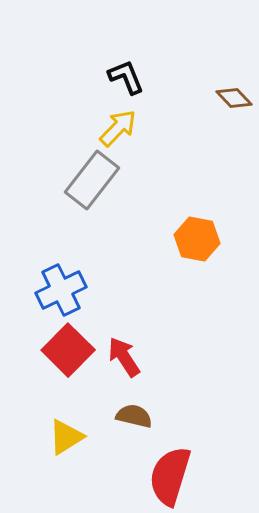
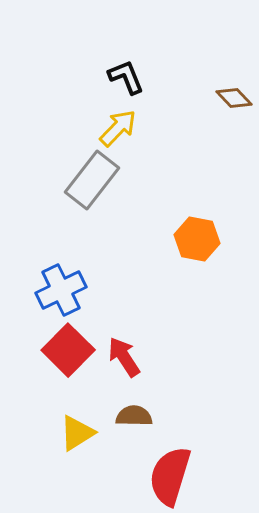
brown semicircle: rotated 12 degrees counterclockwise
yellow triangle: moved 11 px right, 4 px up
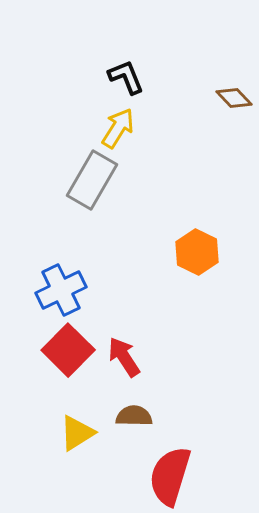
yellow arrow: rotated 12 degrees counterclockwise
gray rectangle: rotated 8 degrees counterclockwise
orange hexagon: moved 13 px down; rotated 15 degrees clockwise
